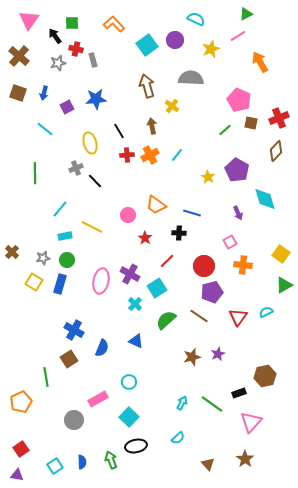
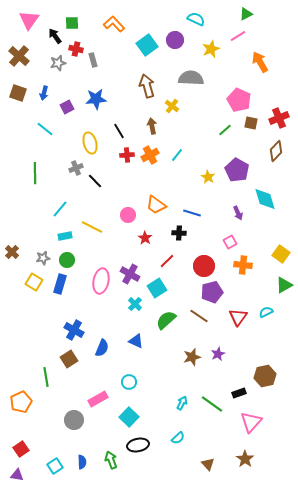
black ellipse at (136, 446): moved 2 px right, 1 px up
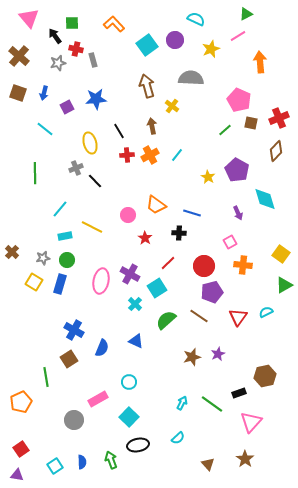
pink triangle at (29, 20): moved 2 px up; rotated 15 degrees counterclockwise
orange arrow at (260, 62): rotated 25 degrees clockwise
red line at (167, 261): moved 1 px right, 2 px down
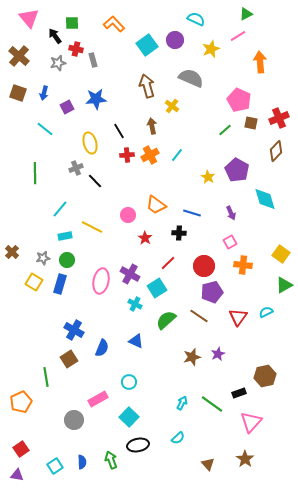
gray semicircle at (191, 78): rotated 20 degrees clockwise
purple arrow at (238, 213): moved 7 px left
cyan cross at (135, 304): rotated 16 degrees counterclockwise
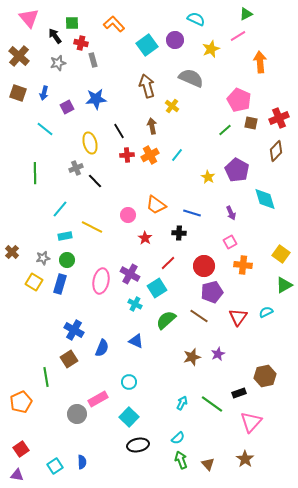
red cross at (76, 49): moved 5 px right, 6 px up
gray circle at (74, 420): moved 3 px right, 6 px up
green arrow at (111, 460): moved 70 px right
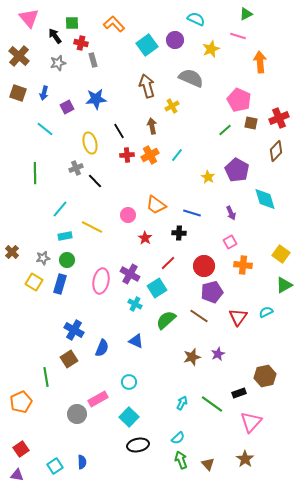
pink line at (238, 36): rotated 49 degrees clockwise
yellow cross at (172, 106): rotated 24 degrees clockwise
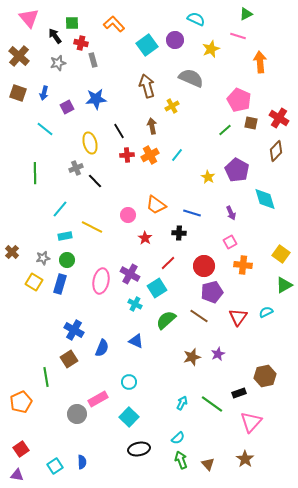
red cross at (279, 118): rotated 36 degrees counterclockwise
black ellipse at (138, 445): moved 1 px right, 4 px down
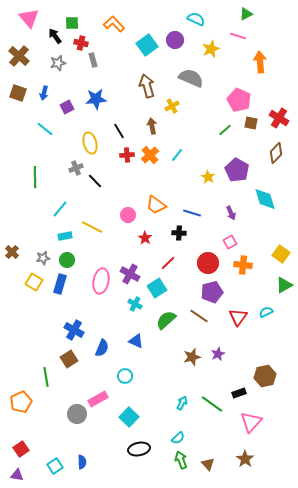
brown diamond at (276, 151): moved 2 px down
orange cross at (150, 155): rotated 12 degrees counterclockwise
green line at (35, 173): moved 4 px down
red circle at (204, 266): moved 4 px right, 3 px up
cyan circle at (129, 382): moved 4 px left, 6 px up
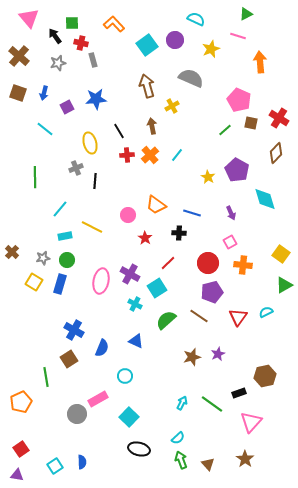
black line at (95, 181): rotated 49 degrees clockwise
black ellipse at (139, 449): rotated 25 degrees clockwise
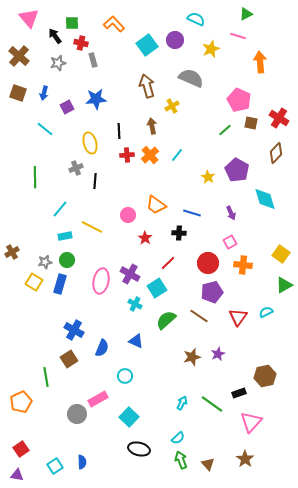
black line at (119, 131): rotated 28 degrees clockwise
brown cross at (12, 252): rotated 16 degrees clockwise
gray star at (43, 258): moved 2 px right, 4 px down
